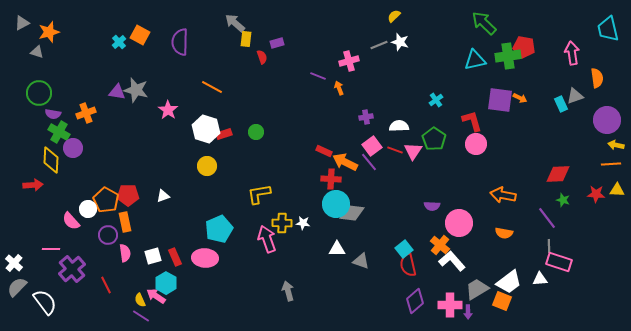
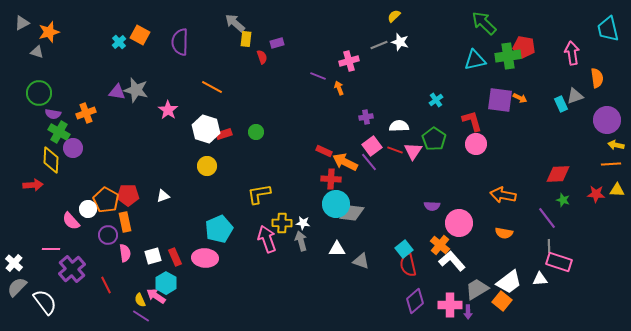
gray arrow at (288, 291): moved 13 px right, 50 px up
orange square at (502, 301): rotated 18 degrees clockwise
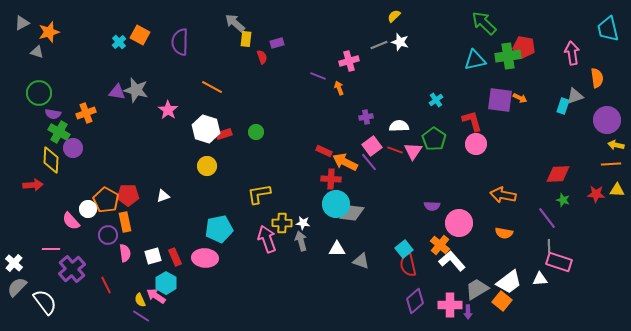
cyan rectangle at (561, 104): moved 2 px right, 2 px down; rotated 42 degrees clockwise
cyan pentagon at (219, 229): rotated 12 degrees clockwise
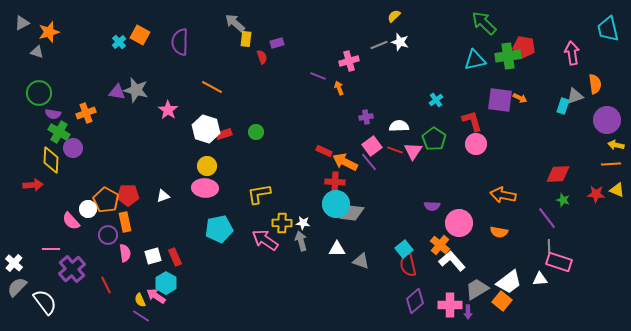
orange semicircle at (597, 78): moved 2 px left, 6 px down
red cross at (331, 179): moved 4 px right, 3 px down
yellow triangle at (617, 190): rotated 21 degrees clockwise
orange semicircle at (504, 233): moved 5 px left, 1 px up
pink arrow at (267, 239): moved 2 px left, 1 px down; rotated 36 degrees counterclockwise
pink ellipse at (205, 258): moved 70 px up
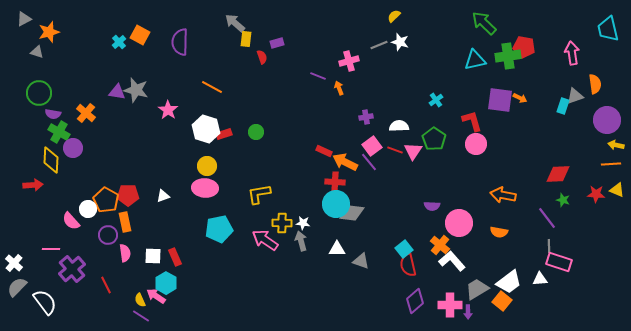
gray triangle at (22, 23): moved 2 px right, 4 px up
orange cross at (86, 113): rotated 30 degrees counterclockwise
white square at (153, 256): rotated 18 degrees clockwise
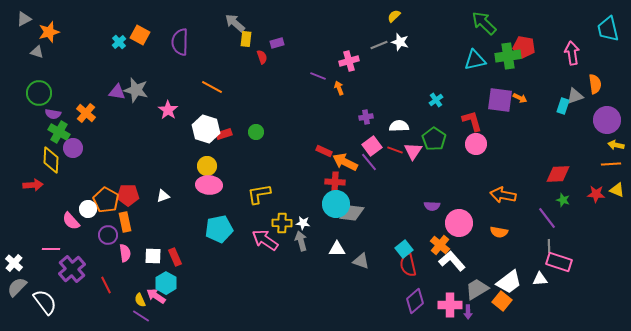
pink ellipse at (205, 188): moved 4 px right, 3 px up
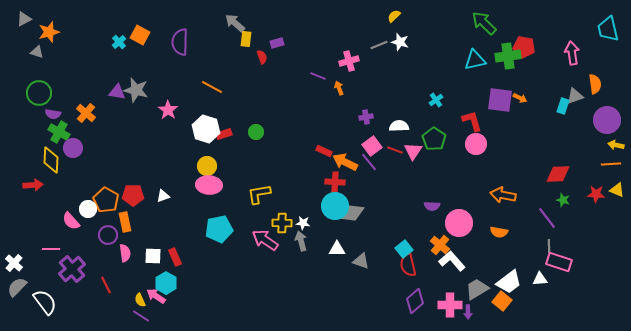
red pentagon at (128, 195): moved 5 px right
cyan circle at (336, 204): moved 1 px left, 2 px down
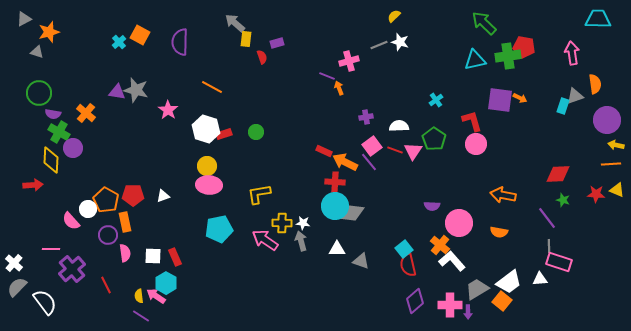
cyan trapezoid at (608, 29): moved 10 px left, 10 px up; rotated 104 degrees clockwise
purple line at (318, 76): moved 9 px right
yellow semicircle at (140, 300): moved 1 px left, 4 px up; rotated 16 degrees clockwise
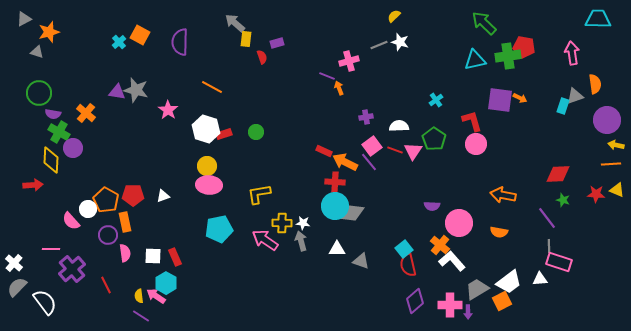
orange square at (502, 301): rotated 24 degrees clockwise
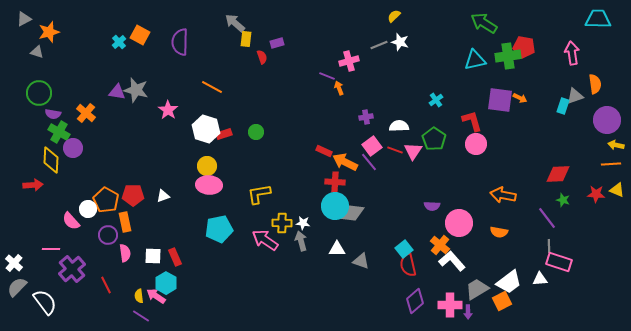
green arrow at (484, 23): rotated 12 degrees counterclockwise
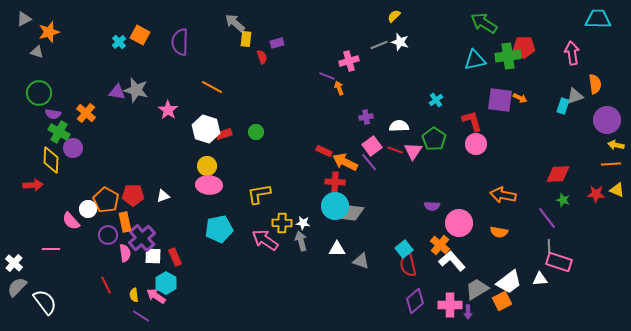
red pentagon at (524, 47): rotated 10 degrees counterclockwise
purple cross at (72, 269): moved 70 px right, 31 px up
yellow semicircle at (139, 296): moved 5 px left, 1 px up
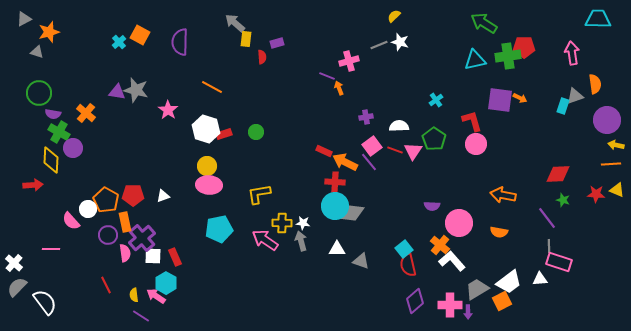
red semicircle at (262, 57): rotated 16 degrees clockwise
